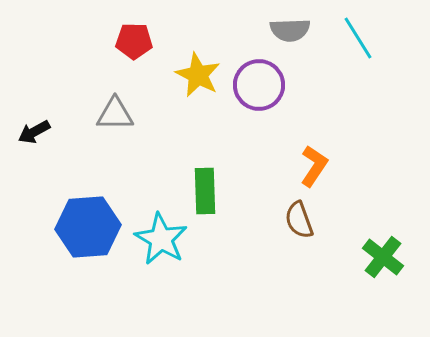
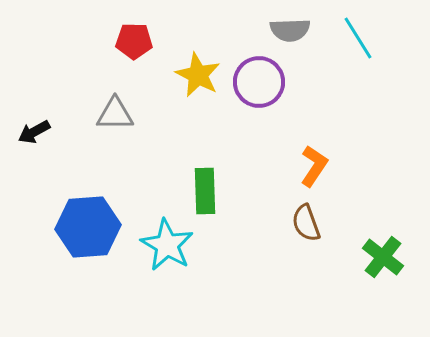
purple circle: moved 3 px up
brown semicircle: moved 7 px right, 3 px down
cyan star: moved 6 px right, 6 px down
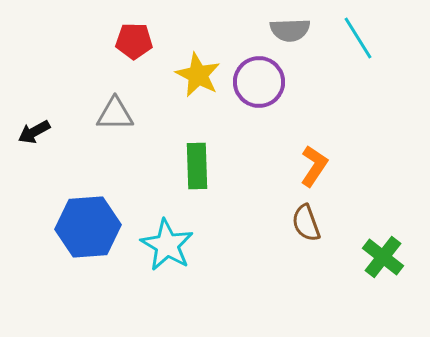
green rectangle: moved 8 px left, 25 px up
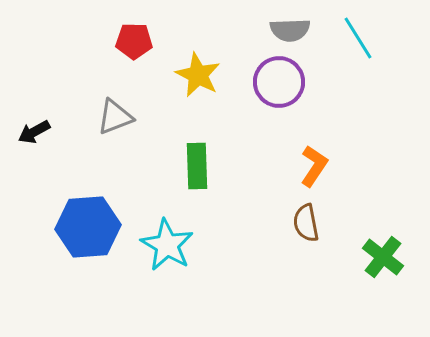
purple circle: moved 20 px right
gray triangle: moved 3 px down; rotated 21 degrees counterclockwise
brown semicircle: rotated 9 degrees clockwise
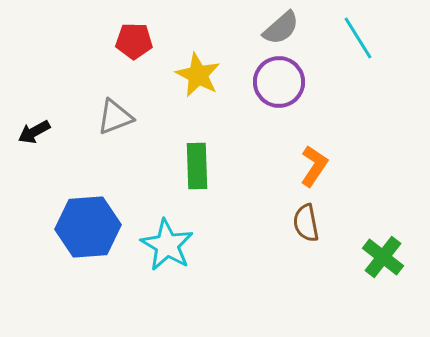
gray semicircle: moved 9 px left, 2 px up; rotated 39 degrees counterclockwise
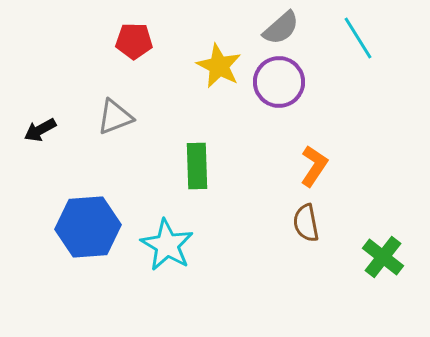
yellow star: moved 21 px right, 9 px up
black arrow: moved 6 px right, 2 px up
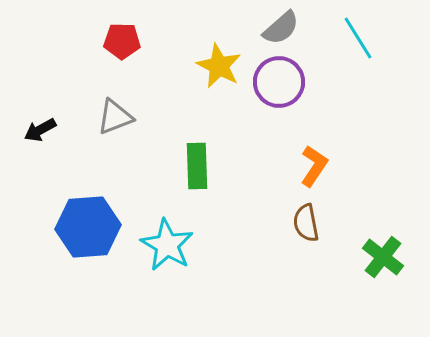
red pentagon: moved 12 px left
